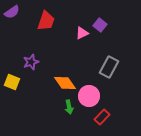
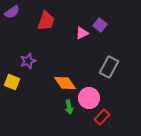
purple star: moved 3 px left, 1 px up
pink circle: moved 2 px down
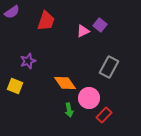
pink triangle: moved 1 px right, 2 px up
yellow square: moved 3 px right, 4 px down
green arrow: moved 3 px down
red rectangle: moved 2 px right, 2 px up
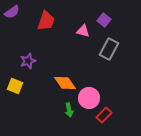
purple square: moved 4 px right, 5 px up
pink triangle: rotated 40 degrees clockwise
gray rectangle: moved 18 px up
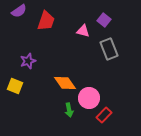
purple semicircle: moved 7 px right, 1 px up
gray rectangle: rotated 50 degrees counterclockwise
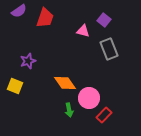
red trapezoid: moved 1 px left, 3 px up
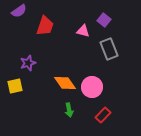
red trapezoid: moved 8 px down
purple star: moved 2 px down
yellow square: rotated 35 degrees counterclockwise
pink circle: moved 3 px right, 11 px up
red rectangle: moved 1 px left
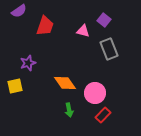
pink circle: moved 3 px right, 6 px down
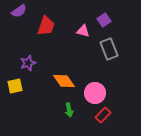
purple square: rotated 16 degrees clockwise
red trapezoid: moved 1 px right
orange diamond: moved 1 px left, 2 px up
